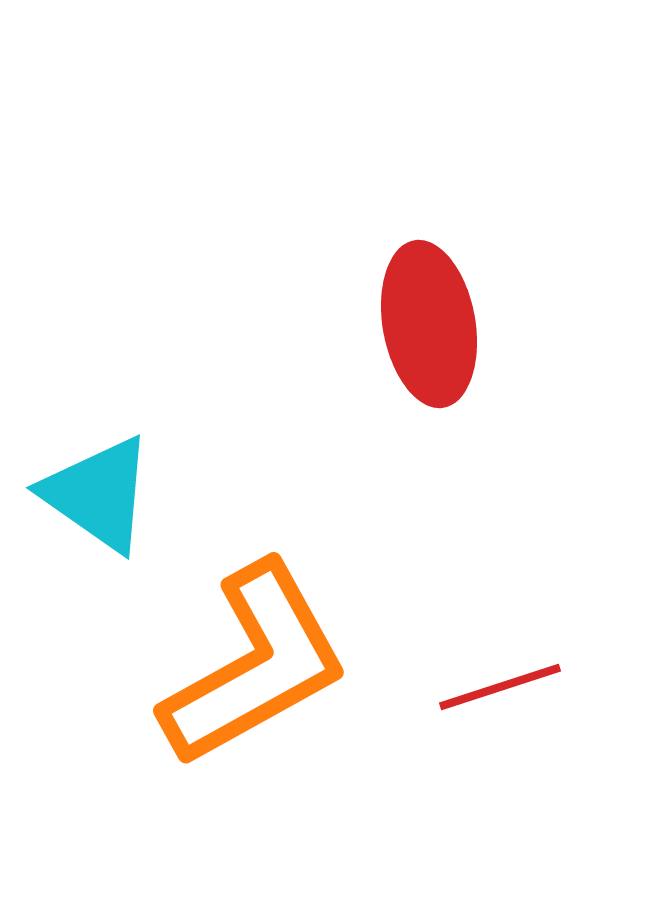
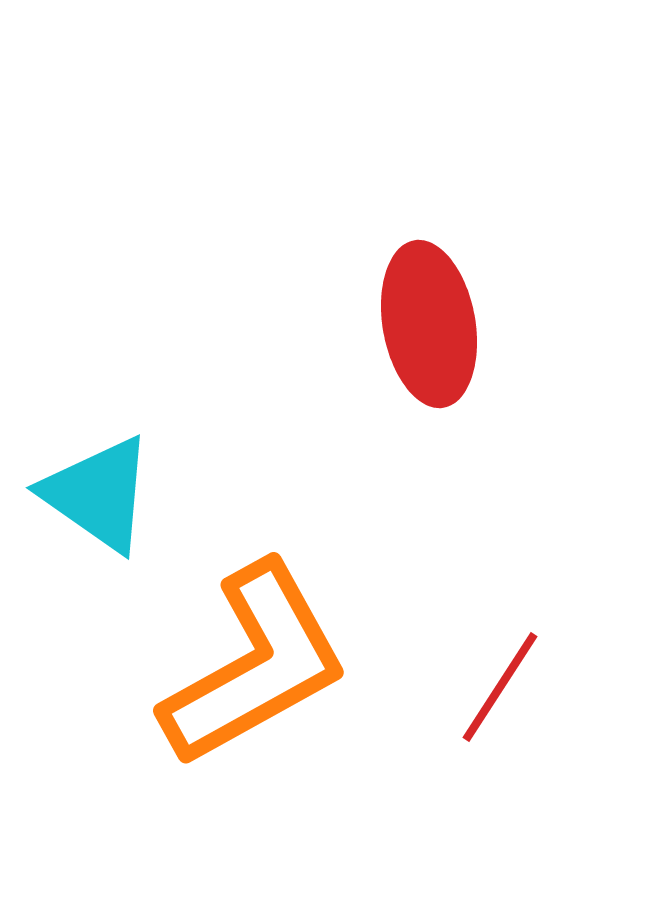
red line: rotated 39 degrees counterclockwise
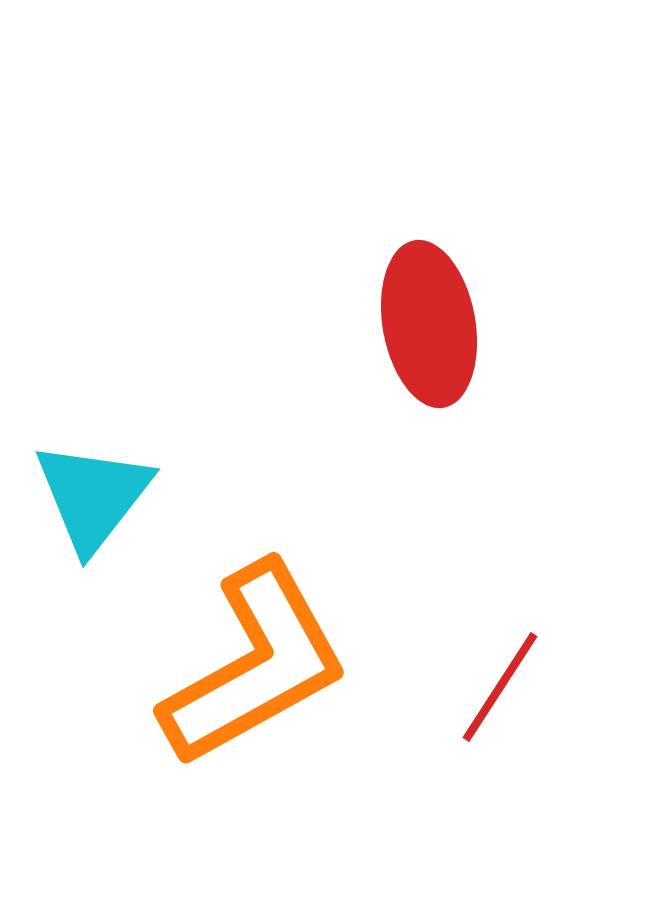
cyan triangle: moved 5 px left, 2 px down; rotated 33 degrees clockwise
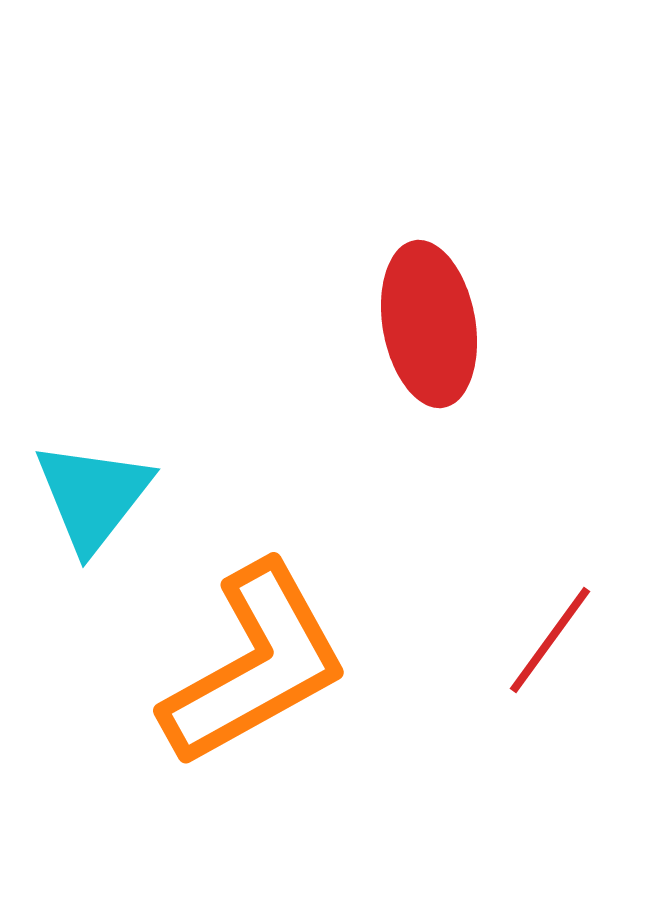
red line: moved 50 px right, 47 px up; rotated 3 degrees clockwise
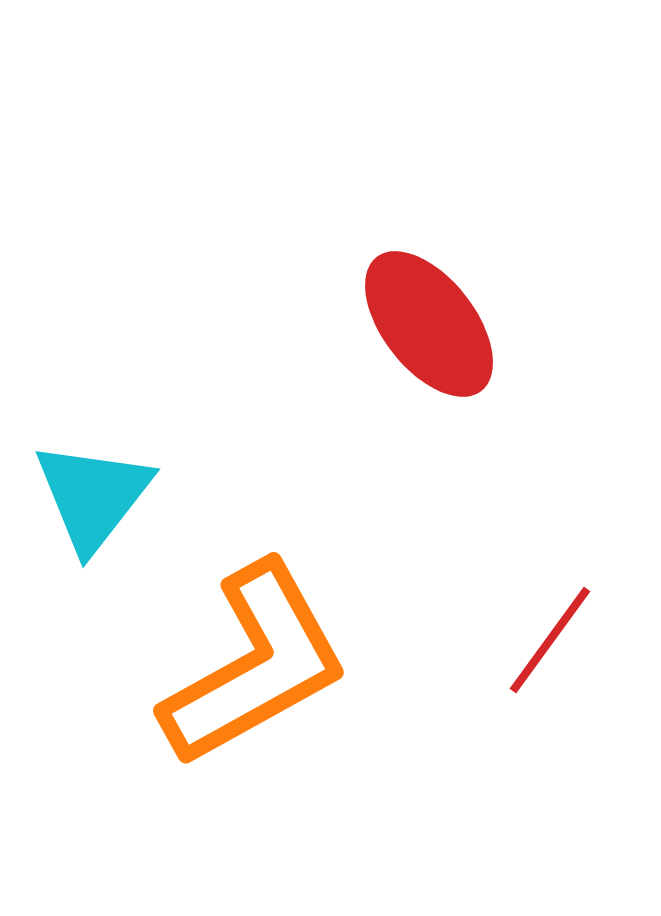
red ellipse: rotated 28 degrees counterclockwise
